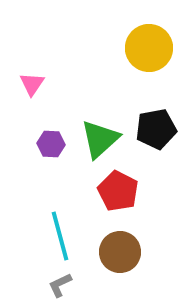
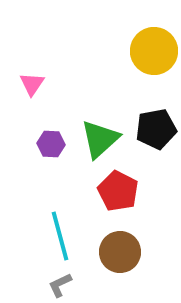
yellow circle: moved 5 px right, 3 px down
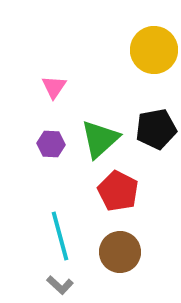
yellow circle: moved 1 px up
pink triangle: moved 22 px right, 3 px down
gray L-shape: rotated 112 degrees counterclockwise
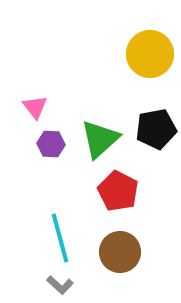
yellow circle: moved 4 px left, 4 px down
pink triangle: moved 19 px left, 20 px down; rotated 12 degrees counterclockwise
cyan line: moved 2 px down
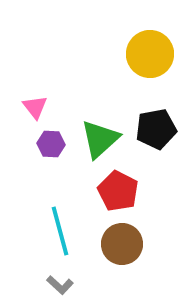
cyan line: moved 7 px up
brown circle: moved 2 px right, 8 px up
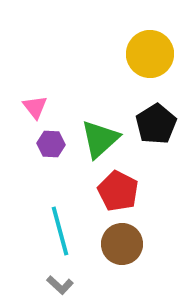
black pentagon: moved 5 px up; rotated 21 degrees counterclockwise
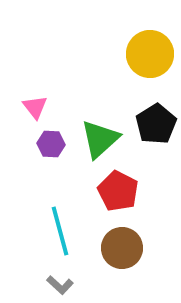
brown circle: moved 4 px down
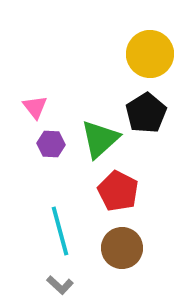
black pentagon: moved 10 px left, 11 px up
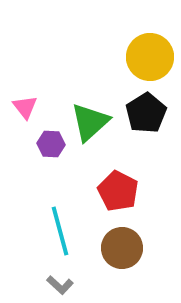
yellow circle: moved 3 px down
pink triangle: moved 10 px left
green triangle: moved 10 px left, 17 px up
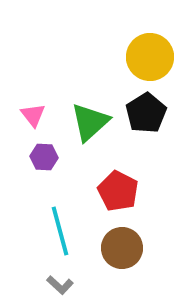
pink triangle: moved 8 px right, 8 px down
purple hexagon: moved 7 px left, 13 px down
